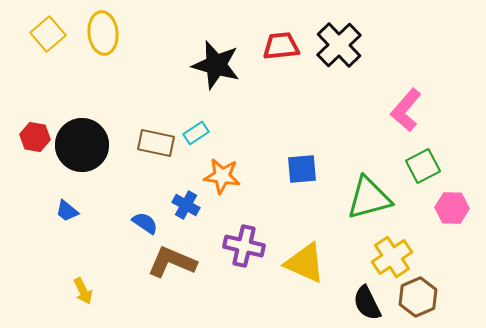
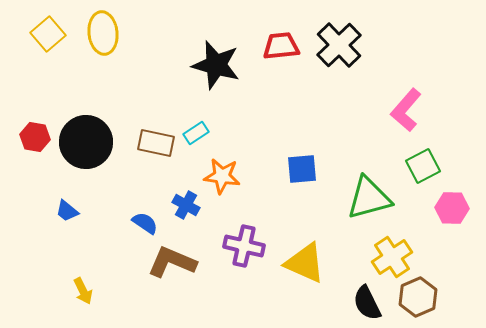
black circle: moved 4 px right, 3 px up
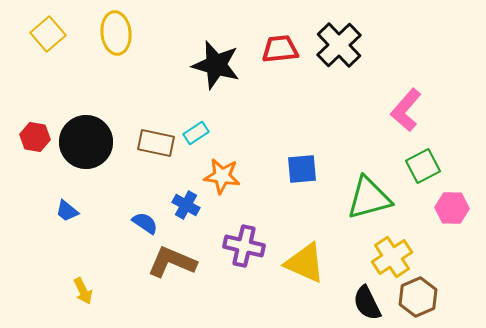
yellow ellipse: moved 13 px right
red trapezoid: moved 1 px left, 3 px down
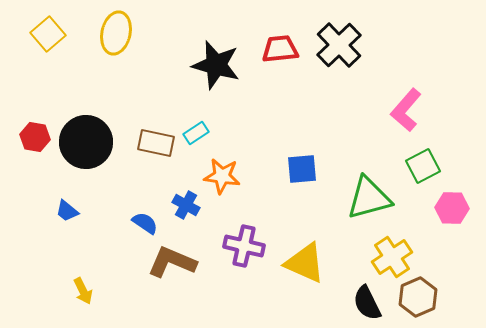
yellow ellipse: rotated 18 degrees clockwise
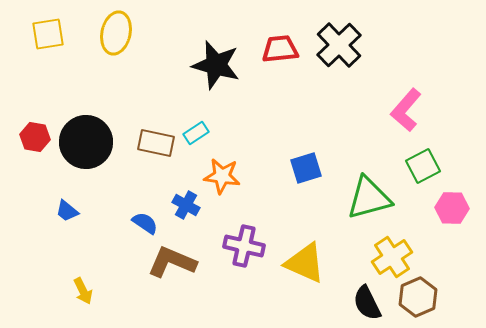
yellow square: rotated 32 degrees clockwise
blue square: moved 4 px right, 1 px up; rotated 12 degrees counterclockwise
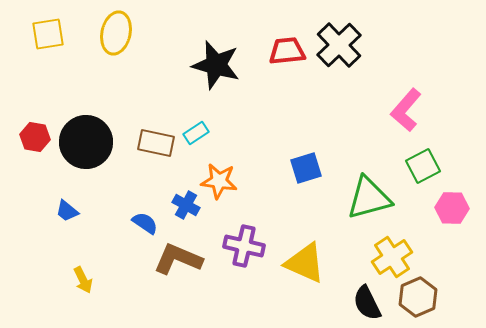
red trapezoid: moved 7 px right, 2 px down
orange star: moved 3 px left, 5 px down
brown L-shape: moved 6 px right, 3 px up
yellow arrow: moved 11 px up
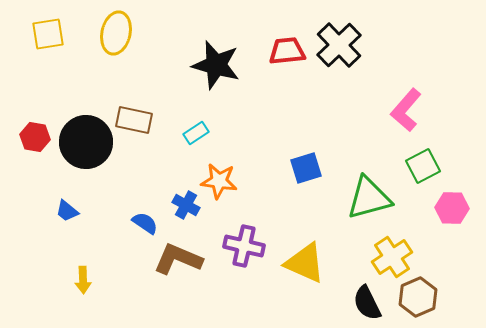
brown rectangle: moved 22 px left, 23 px up
yellow arrow: rotated 24 degrees clockwise
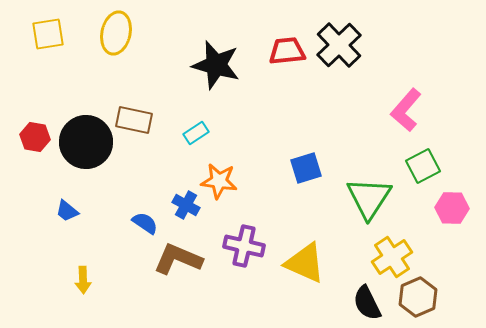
green triangle: rotated 42 degrees counterclockwise
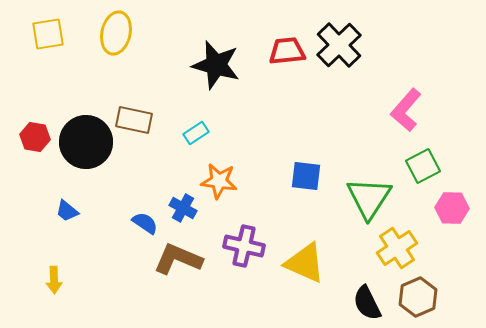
blue square: moved 8 px down; rotated 24 degrees clockwise
blue cross: moved 3 px left, 3 px down
yellow cross: moved 5 px right, 9 px up
yellow arrow: moved 29 px left
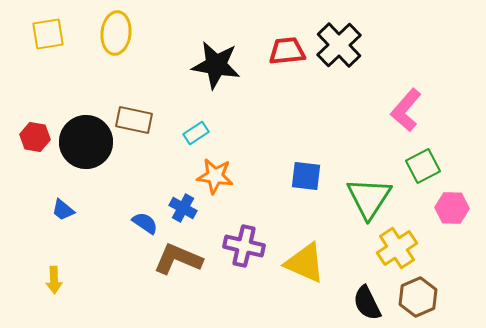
yellow ellipse: rotated 6 degrees counterclockwise
black star: rotated 6 degrees counterclockwise
orange star: moved 4 px left, 5 px up
blue trapezoid: moved 4 px left, 1 px up
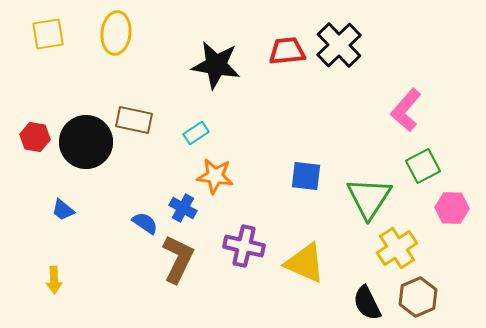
brown L-shape: rotated 93 degrees clockwise
